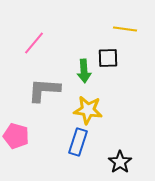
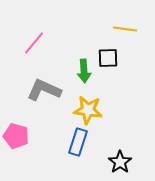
gray L-shape: rotated 20 degrees clockwise
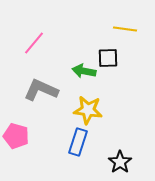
green arrow: rotated 105 degrees clockwise
gray L-shape: moved 3 px left
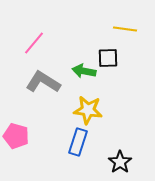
gray L-shape: moved 2 px right, 8 px up; rotated 8 degrees clockwise
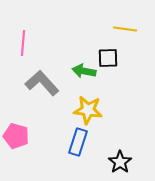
pink line: moved 11 px left; rotated 35 degrees counterclockwise
gray L-shape: moved 1 px left, 1 px down; rotated 16 degrees clockwise
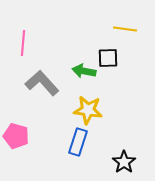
black star: moved 4 px right
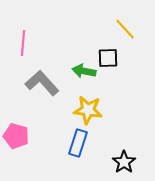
yellow line: rotated 40 degrees clockwise
blue rectangle: moved 1 px down
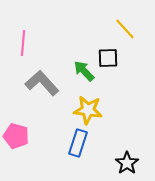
green arrow: rotated 35 degrees clockwise
black star: moved 3 px right, 1 px down
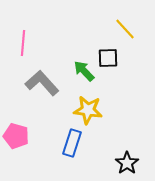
blue rectangle: moved 6 px left
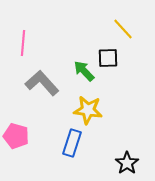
yellow line: moved 2 px left
